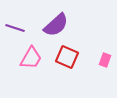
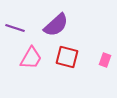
red square: rotated 10 degrees counterclockwise
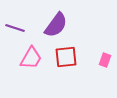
purple semicircle: rotated 12 degrees counterclockwise
red square: moved 1 px left; rotated 20 degrees counterclockwise
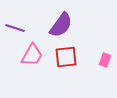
purple semicircle: moved 5 px right
pink trapezoid: moved 1 px right, 3 px up
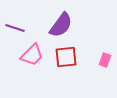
pink trapezoid: rotated 15 degrees clockwise
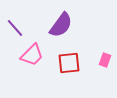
purple line: rotated 30 degrees clockwise
red square: moved 3 px right, 6 px down
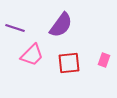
purple line: rotated 30 degrees counterclockwise
pink rectangle: moved 1 px left
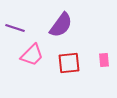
pink rectangle: rotated 24 degrees counterclockwise
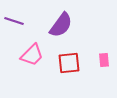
purple line: moved 1 px left, 7 px up
